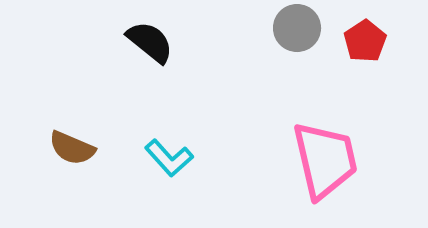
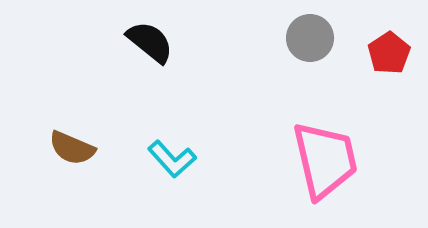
gray circle: moved 13 px right, 10 px down
red pentagon: moved 24 px right, 12 px down
cyan L-shape: moved 3 px right, 1 px down
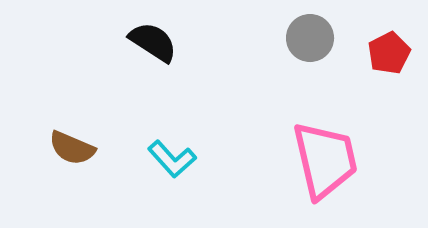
black semicircle: moved 3 px right; rotated 6 degrees counterclockwise
red pentagon: rotated 6 degrees clockwise
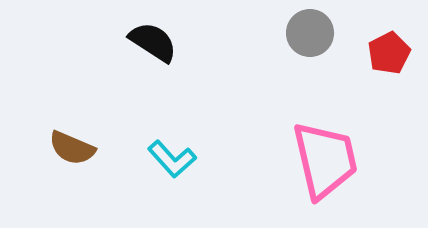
gray circle: moved 5 px up
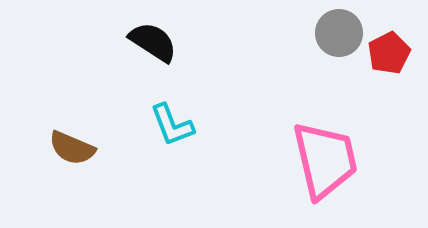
gray circle: moved 29 px right
cyan L-shape: moved 34 px up; rotated 21 degrees clockwise
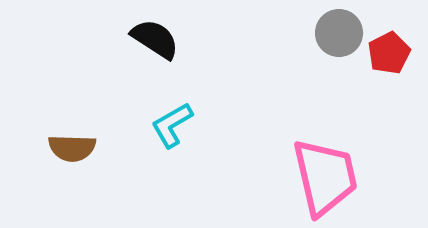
black semicircle: moved 2 px right, 3 px up
cyan L-shape: rotated 81 degrees clockwise
brown semicircle: rotated 21 degrees counterclockwise
pink trapezoid: moved 17 px down
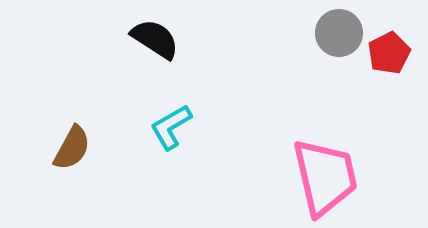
cyan L-shape: moved 1 px left, 2 px down
brown semicircle: rotated 63 degrees counterclockwise
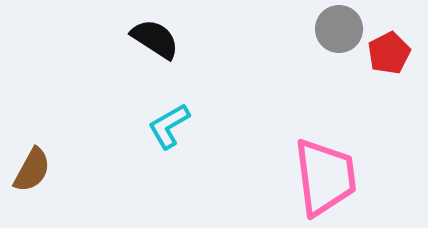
gray circle: moved 4 px up
cyan L-shape: moved 2 px left, 1 px up
brown semicircle: moved 40 px left, 22 px down
pink trapezoid: rotated 6 degrees clockwise
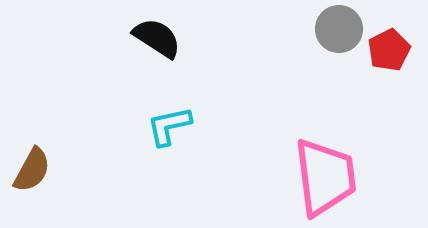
black semicircle: moved 2 px right, 1 px up
red pentagon: moved 3 px up
cyan L-shape: rotated 18 degrees clockwise
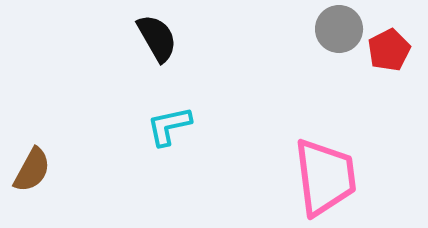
black semicircle: rotated 27 degrees clockwise
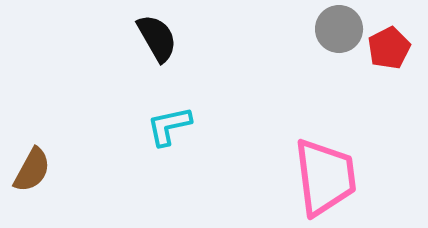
red pentagon: moved 2 px up
